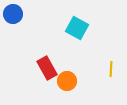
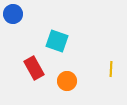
cyan square: moved 20 px left, 13 px down; rotated 10 degrees counterclockwise
red rectangle: moved 13 px left
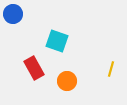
yellow line: rotated 14 degrees clockwise
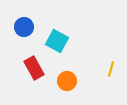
blue circle: moved 11 px right, 13 px down
cyan square: rotated 10 degrees clockwise
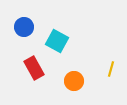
orange circle: moved 7 px right
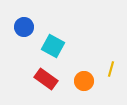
cyan square: moved 4 px left, 5 px down
red rectangle: moved 12 px right, 11 px down; rotated 25 degrees counterclockwise
orange circle: moved 10 px right
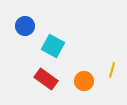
blue circle: moved 1 px right, 1 px up
yellow line: moved 1 px right, 1 px down
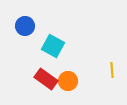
yellow line: rotated 21 degrees counterclockwise
orange circle: moved 16 px left
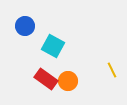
yellow line: rotated 21 degrees counterclockwise
